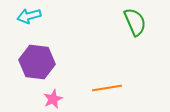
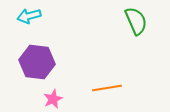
green semicircle: moved 1 px right, 1 px up
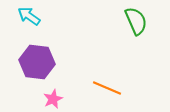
cyan arrow: rotated 50 degrees clockwise
orange line: rotated 32 degrees clockwise
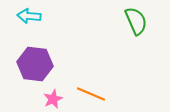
cyan arrow: rotated 30 degrees counterclockwise
purple hexagon: moved 2 px left, 2 px down
orange line: moved 16 px left, 6 px down
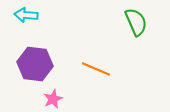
cyan arrow: moved 3 px left, 1 px up
green semicircle: moved 1 px down
orange line: moved 5 px right, 25 px up
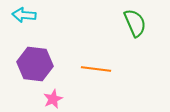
cyan arrow: moved 2 px left
green semicircle: moved 1 px left, 1 px down
orange line: rotated 16 degrees counterclockwise
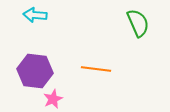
cyan arrow: moved 11 px right
green semicircle: moved 3 px right
purple hexagon: moved 7 px down
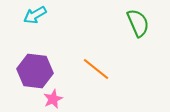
cyan arrow: rotated 35 degrees counterclockwise
orange line: rotated 32 degrees clockwise
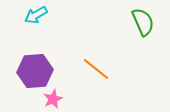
cyan arrow: moved 1 px right
green semicircle: moved 5 px right, 1 px up
purple hexagon: rotated 12 degrees counterclockwise
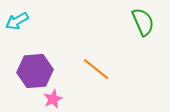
cyan arrow: moved 19 px left, 6 px down
